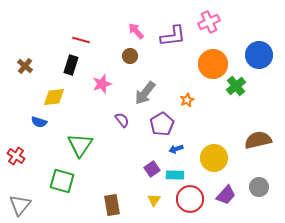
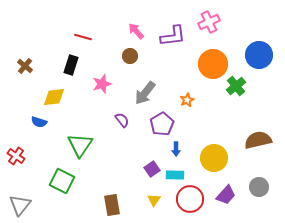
red line: moved 2 px right, 3 px up
blue arrow: rotated 72 degrees counterclockwise
green square: rotated 10 degrees clockwise
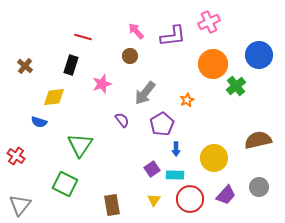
green square: moved 3 px right, 3 px down
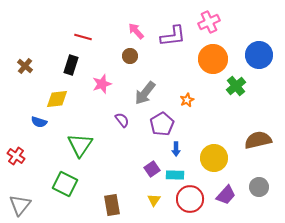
orange circle: moved 5 px up
yellow diamond: moved 3 px right, 2 px down
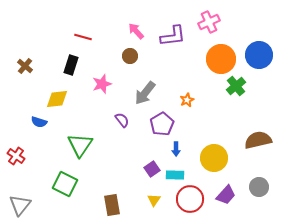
orange circle: moved 8 px right
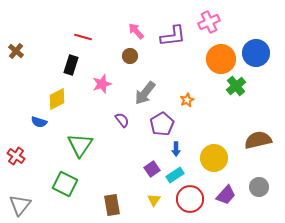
blue circle: moved 3 px left, 2 px up
brown cross: moved 9 px left, 15 px up
yellow diamond: rotated 20 degrees counterclockwise
cyan rectangle: rotated 36 degrees counterclockwise
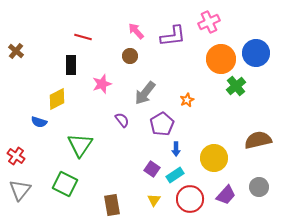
black rectangle: rotated 18 degrees counterclockwise
purple square: rotated 21 degrees counterclockwise
gray triangle: moved 15 px up
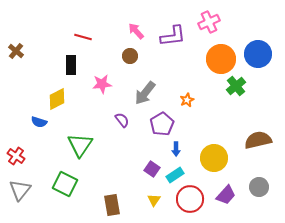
blue circle: moved 2 px right, 1 px down
pink star: rotated 12 degrees clockwise
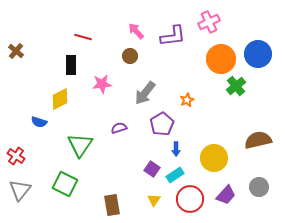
yellow diamond: moved 3 px right
purple semicircle: moved 3 px left, 8 px down; rotated 70 degrees counterclockwise
